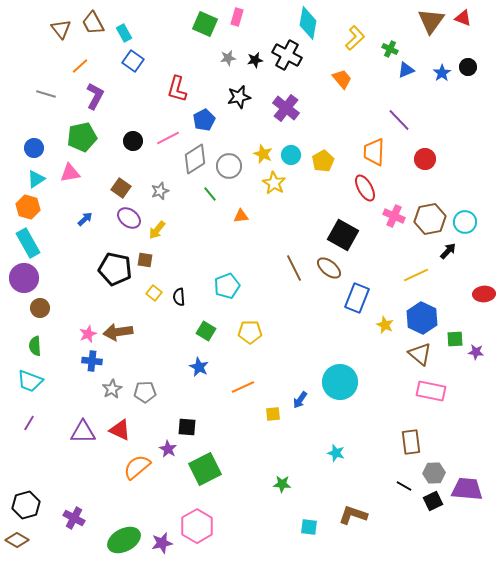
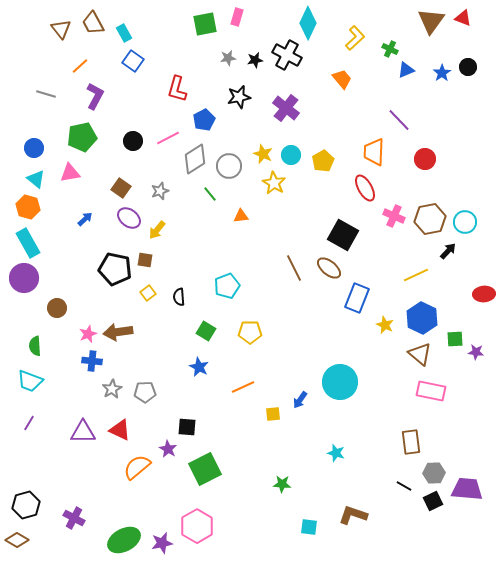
cyan diamond at (308, 23): rotated 16 degrees clockwise
green square at (205, 24): rotated 35 degrees counterclockwise
cyan triangle at (36, 179): rotated 48 degrees counterclockwise
yellow square at (154, 293): moved 6 px left; rotated 14 degrees clockwise
brown circle at (40, 308): moved 17 px right
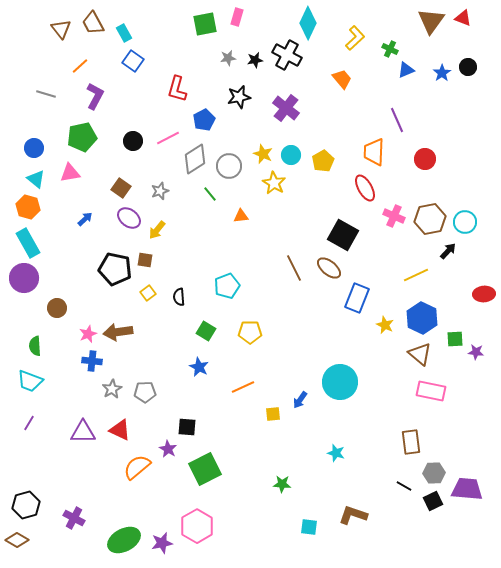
purple line at (399, 120): moved 2 px left; rotated 20 degrees clockwise
